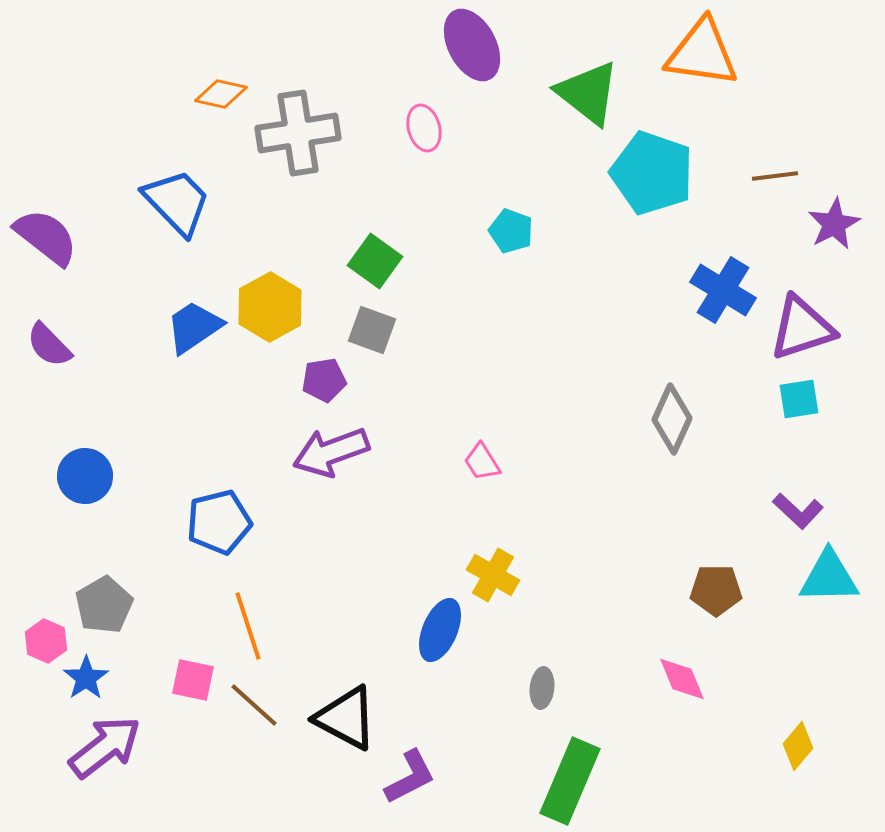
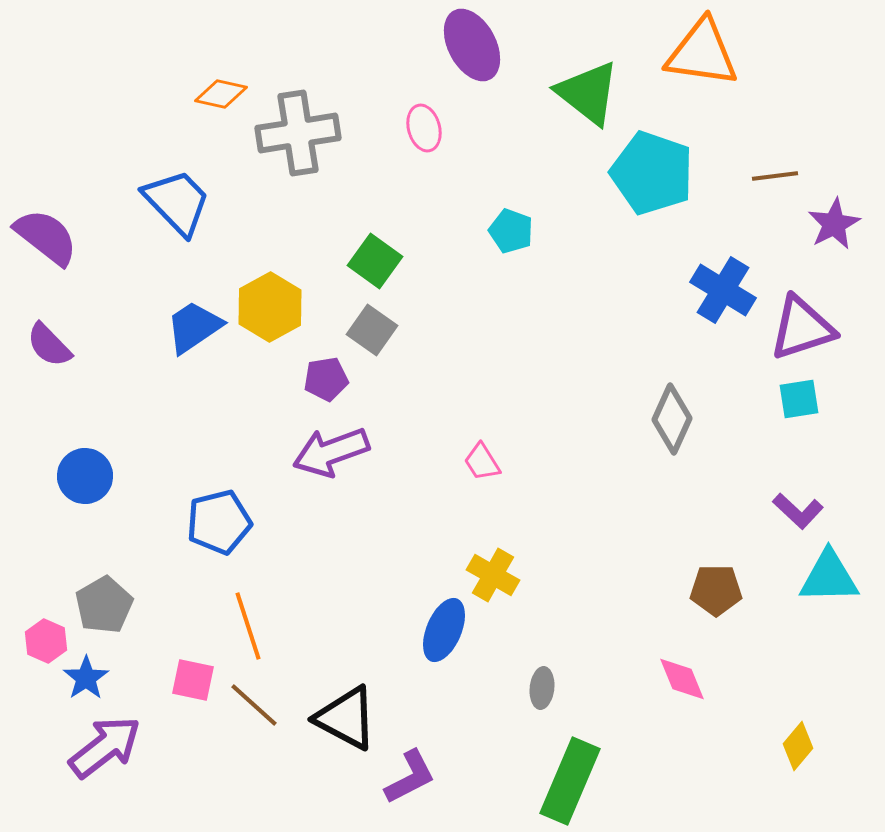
gray square at (372, 330): rotated 15 degrees clockwise
purple pentagon at (324, 380): moved 2 px right, 1 px up
blue ellipse at (440, 630): moved 4 px right
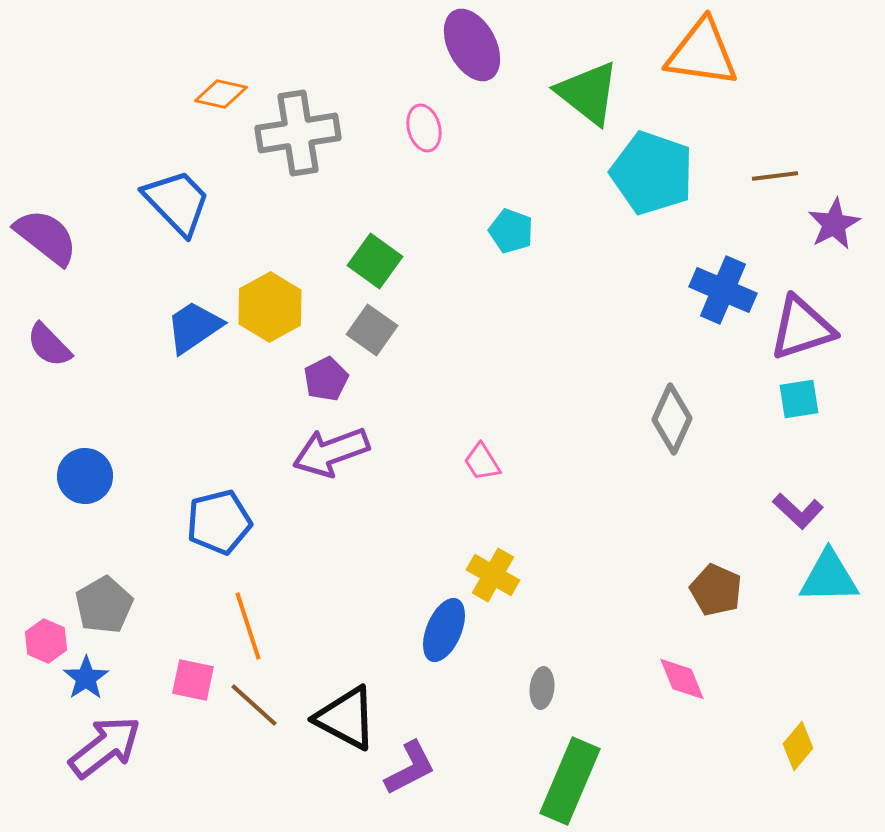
blue cross at (723, 290): rotated 8 degrees counterclockwise
purple pentagon at (326, 379): rotated 18 degrees counterclockwise
brown pentagon at (716, 590): rotated 24 degrees clockwise
purple L-shape at (410, 777): moved 9 px up
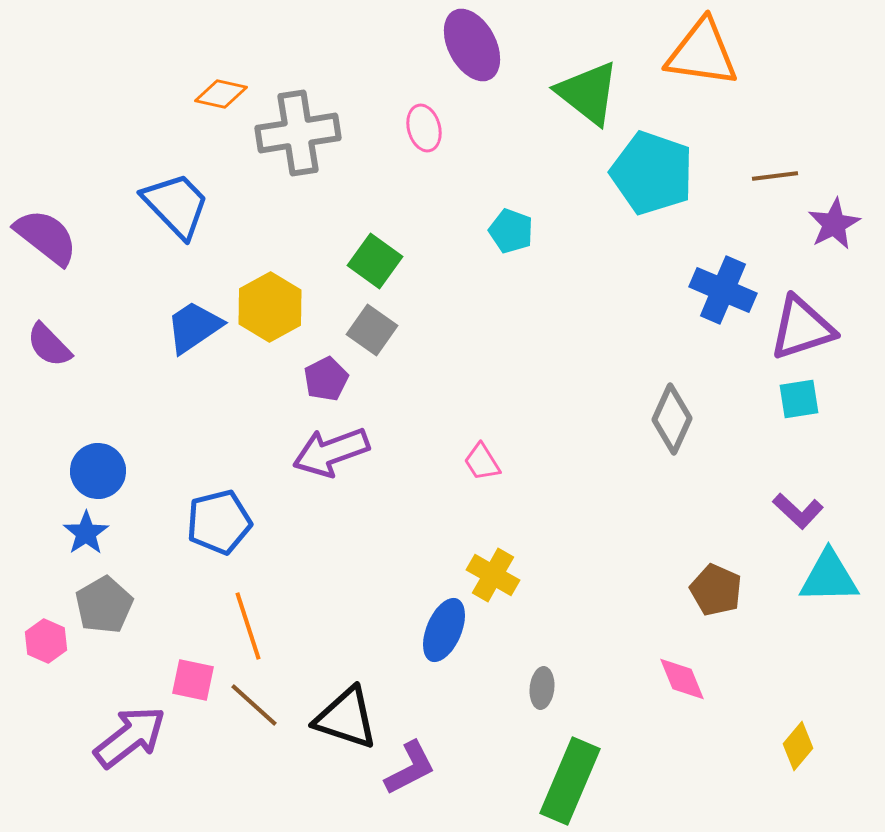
blue trapezoid at (177, 202): moved 1 px left, 3 px down
blue circle at (85, 476): moved 13 px right, 5 px up
blue star at (86, 678): moved 145 px up
black triangle at (346, 718): rotated 10 degrees counterclockwise
purple arrow at (105, 747): moved 25 px right, 10 px up
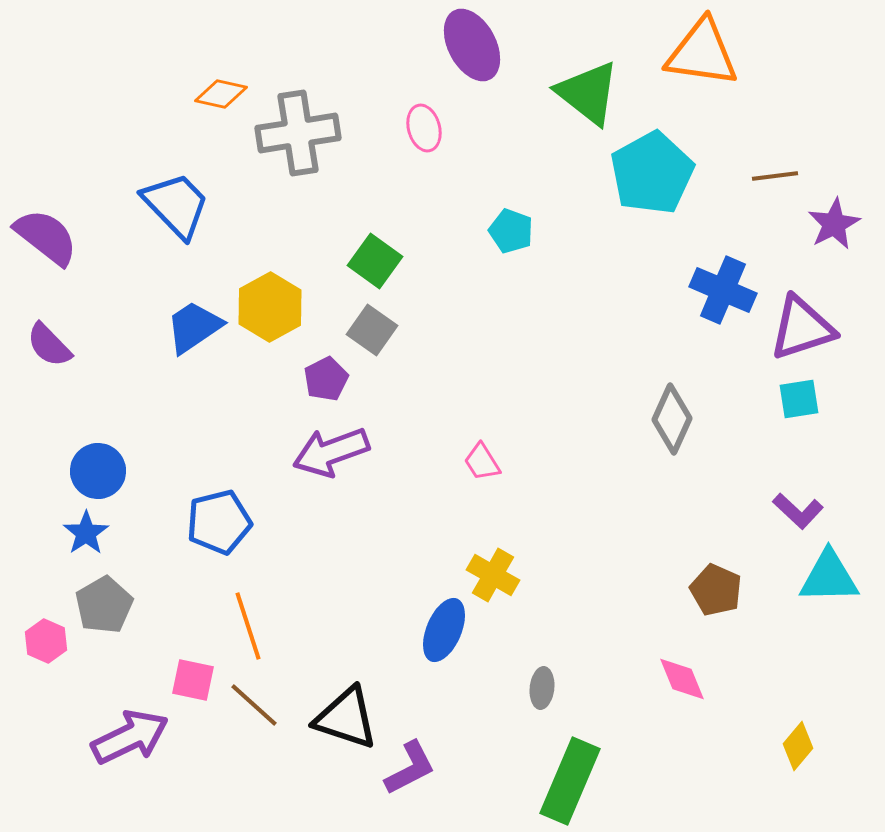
cyan pentagon at (652, 173): rotated 24 degrees clockwise
purple arrow at (130, 737): rotated 12 degrees clockwise
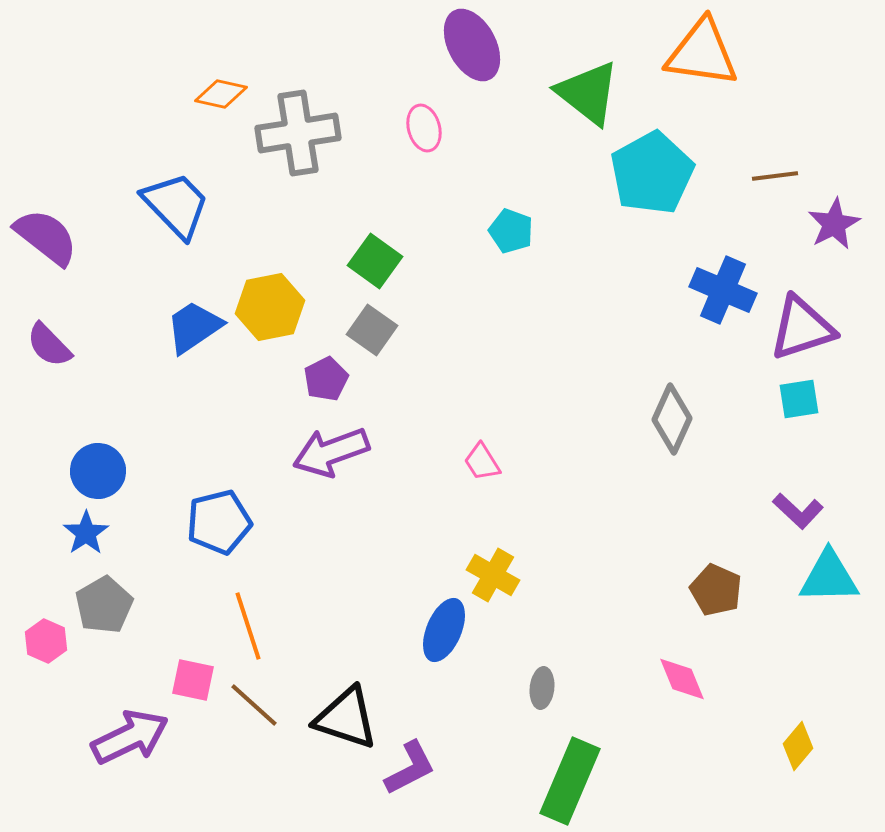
yellow hexagon at (270, 307): rotated 18 degrees clockwise
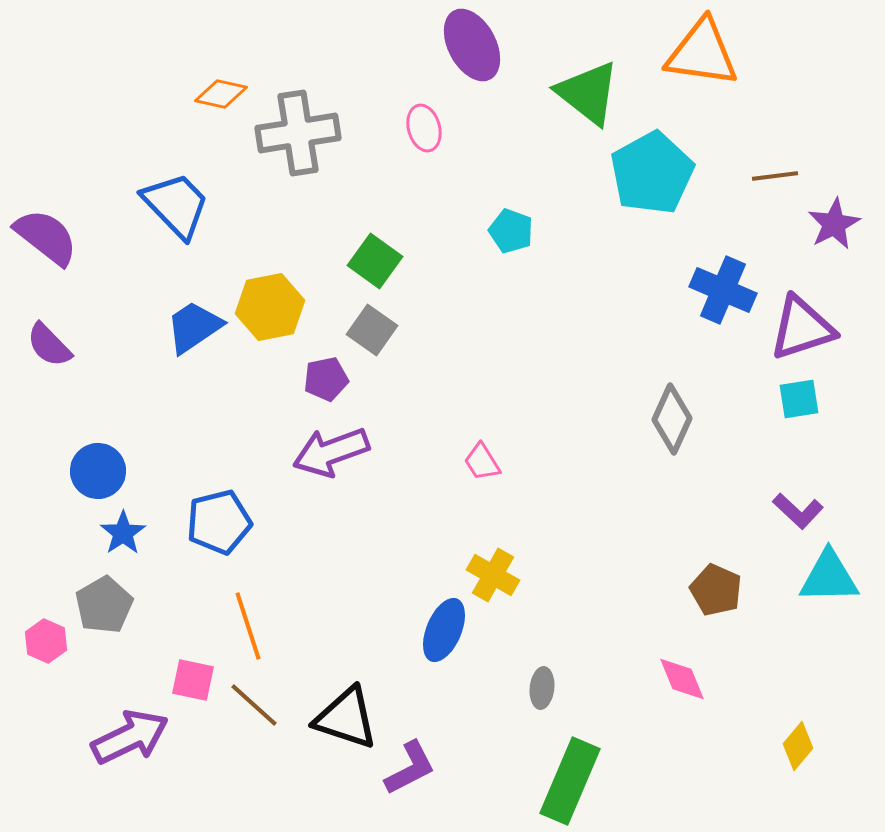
purple pentagon at (326, 379): rotated 15 degrees clockwise
blue star at (86, 533): moved 37 px right
